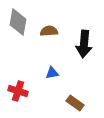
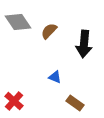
gray diamond: rotated 44 degrees counterclockwise
brown semicircle: rotated 42 degrees counterclockwise
blue triangle: moved 3 px right, 4 px down; rotated 32 degrees clockwise
red cross: moved 4 px left, 10 px down; rotated 24 degrees clockwise
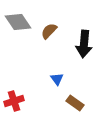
blue triangle: moved 2 px right, 2 px down; rotated 32 degrees clockwise
red cross: rotated 30 degrees clockwise
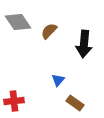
blue triangle: moved 1 px right, 1 px down; rotated 16 degrees clockwise
red cross: rotated 12 degrees clockwise
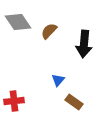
brown rectangle: moved 1 px left, 1 px up
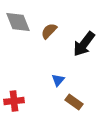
gray diamond: rotated 12 degrees clockwise
black arrow: rotated 32 degrees clockwise
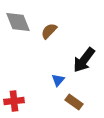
black arrow: moved 16 px down
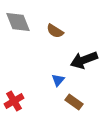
brown semicircle: moved 6 px right; rotated 102 degrees counterclockwise
black arrow: rotated 32 degrees clockwise
red cross: rotated 24 degrees counterclockwise
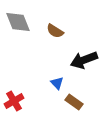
blue triangle: moved 1 px left, 3 px down; rotated 24 degrees counterclockwise
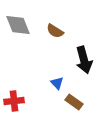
gray diamond: moved 3 px down
black arrow: rotated 84 degrees counterclockwise
red cross: rotated 24 degrees clockwise
